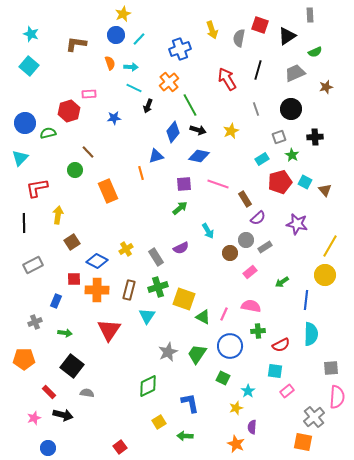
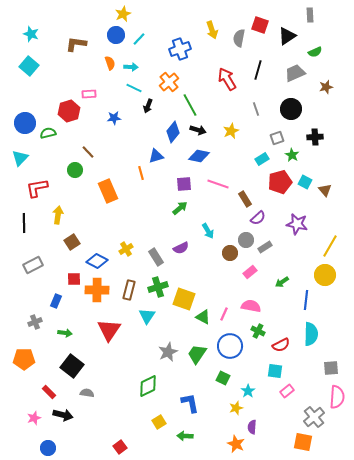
gray square at (279, 137): moved 2 px left, 1 px down
green cross at (258, 331): rotated 32 degrees clockwise
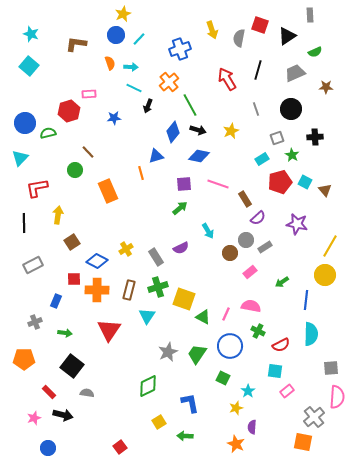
brown star at (326, 87): rotated 16 degrees clockwise
pink line at (224, 314): moved 2 px right
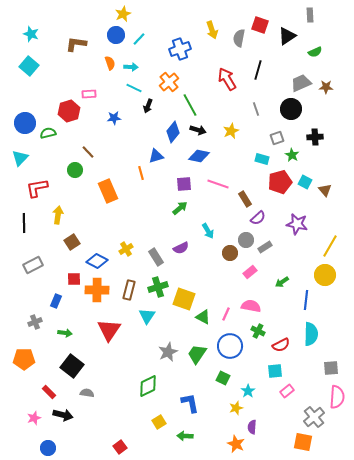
gray trapezoid at (295, 73): moved 6 px right, 10 px down
cyan rectangle at (262, 159): rotated 48 degrees clockwise
cyan square at (275, 371): rotated 14 degrees counterclockwise
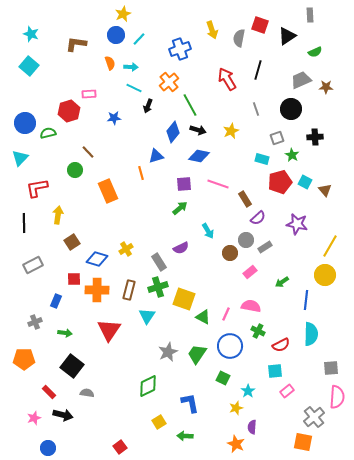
gray trapezoid at (301, 83): moved 3 px up
gray rectangle at (156, 257): moved 3 px right, 5 px down
blue diamond at (97, 261): moved 2 px up; rotated 10 degrees counterclockwise
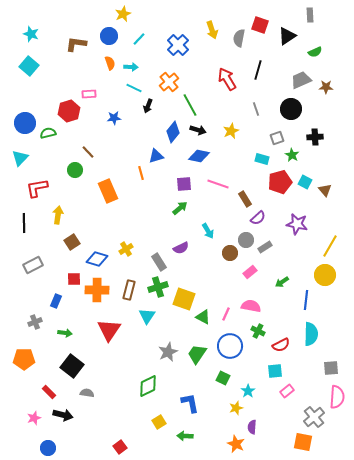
blue circle at (116, 35): moved 7 px left, 1 px down
blue cross at (180, 49): moved 2 px left, 4 px up; rotated 25 degrees counterclockwise
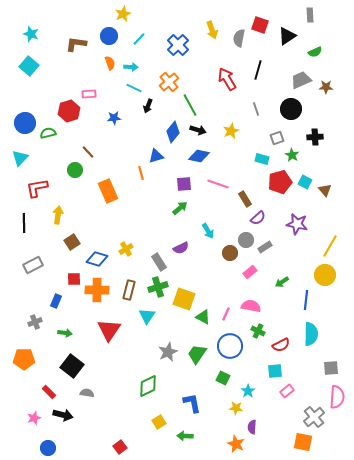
blue L-shape at (190, 403): moved 2 px right
yellow star at (236, 408): rotated 24 degrees clockwise
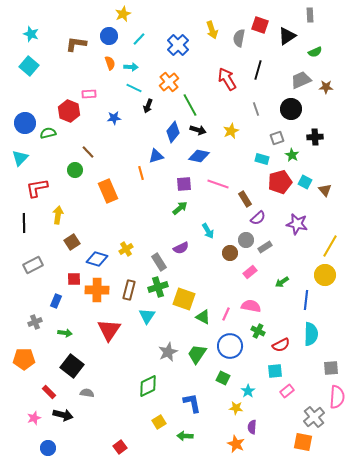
red hexagon at (69, 111): rotated 20 degrees counterclockwise
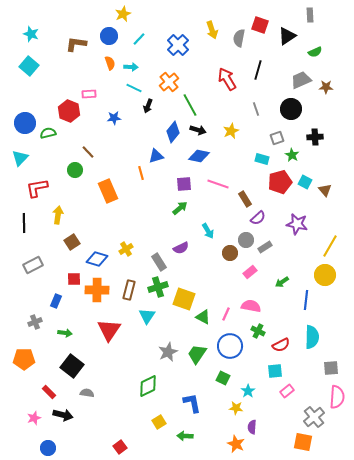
cyan semicircle at (311, 334): moved 1 px right, 3 px down
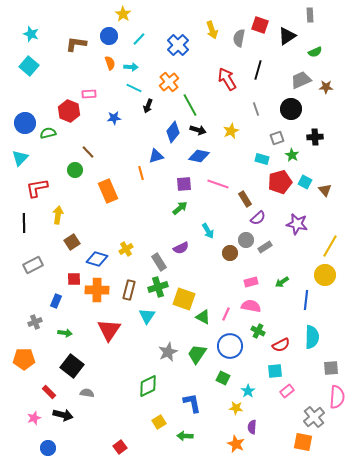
yellow star at (123, 14): rotated 14 degrees counterclockwise
pink rectangle at (250, 272): moved 1 px right, 10 px down; rotated 24 degrees clockwise
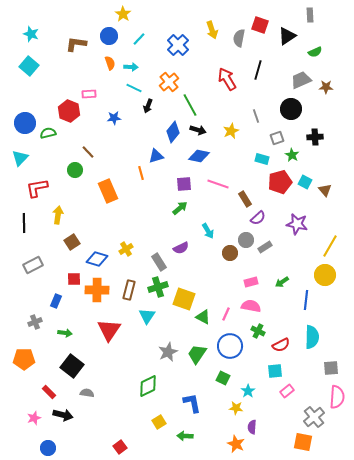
gray line at (256, 109): moved 7 px down
